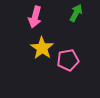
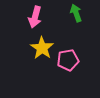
green arrow: rotated 48 degrees counterclockwise
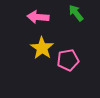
green arrow: rotated 18 degrees counterclockwise
pink arrow: moved 3 px right; rotated 80 degrees clockwise
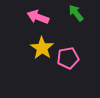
pink arrow: rotated 15 degrees clockwise
pink pentagon: moved 2 px up
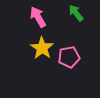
pink arrow: rotated 40 degrees clockwise
pink pentagon: moved 1 px right, 1 px up
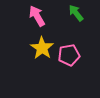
pink arrow: moved 1 px left, 1 px up
pink pentagon: moved 2 px up
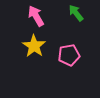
pink arrow: moved 1 px left
yellow star: moved 8 px left, 2 px up
